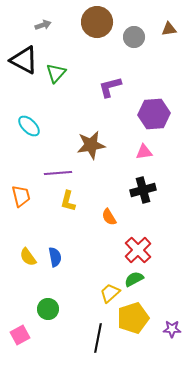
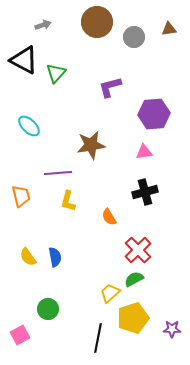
black cross: moved 2 px right, 2 px down
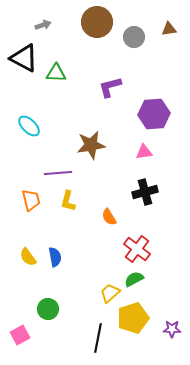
black triangle: moved 2 px up
green triangle: rotated 50 degrees clockwise
orange trapezoid: moved 10 px right, 4 px down
red cross: moved 1 px left, 1 px up; rotated 8 degrees counterclockwise
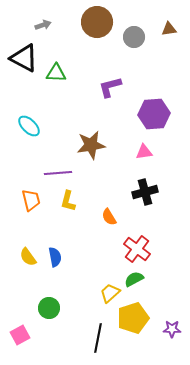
green circle: moved 1 px right, 1 px up
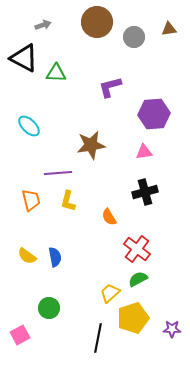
yellow semicircle: moved 1 px left, 1 px up; rotated 18 degrees counterclockwise
green semicircle: moved 4 px right
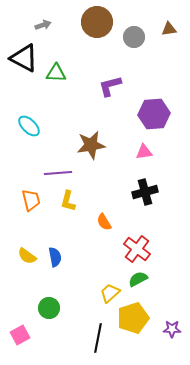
purple L-shape: moved 1 px up
orange semicircle: moved 5 px left, 5 px down
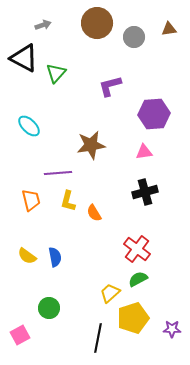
brown circle: moved 1 px down
green triangle: rotated 50 degrees counterclockwise
orange semicircle: moved 10 px left, 9 px up
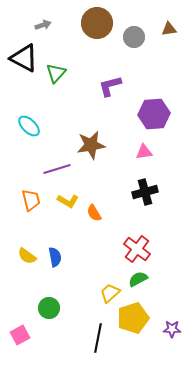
purple line: moved 1 px left, 4 px up; rotated 12 degrees counterclockwise
yellow L-shape: rotated 75 degrees counterclockwise
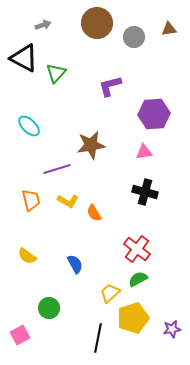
black cross: rotated 30 degrees clockwise
blue semicircle: moved 20 px right, 7 px down; rotated 18 degrees counterclockwise
purple star: rotated 12 degrees counterclockwise
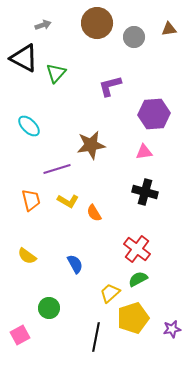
black line: moved 2 px left, 1 px up
